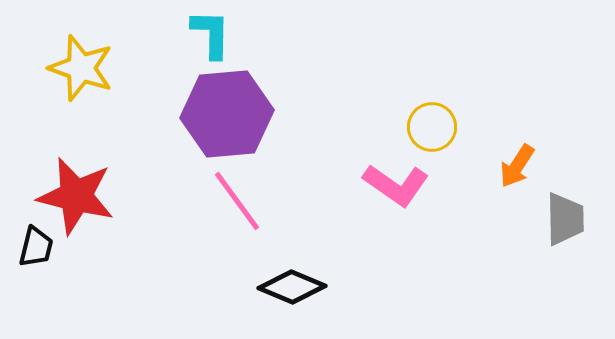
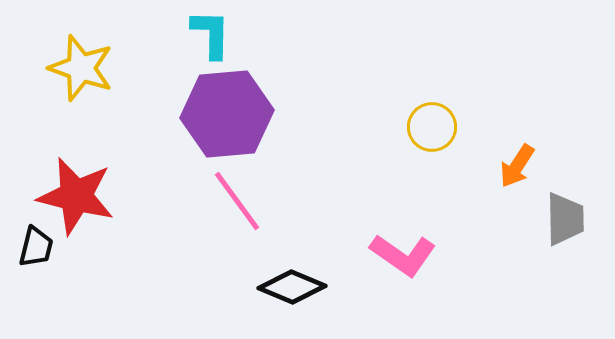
pink L-shape: moved 7 px right, 70 px down
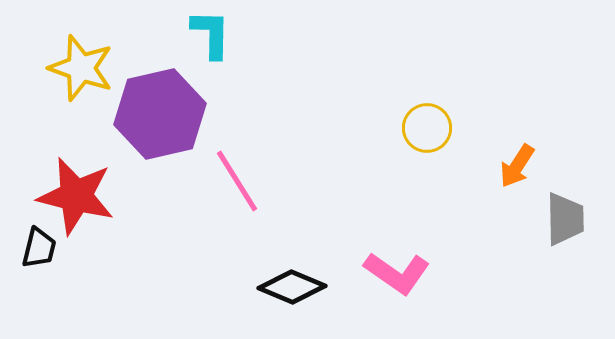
purple hexagon: moved 67 px left; rotated 8 degrees counterclockwise
yellow circle: moved 5 px left, 1 px down
pink line: moved 20 px up; rotated 4 degrees clockwise
black trapezoid: moved 3 px right, 1 px down
pink L-shape: moved 6 px left, 18 px down
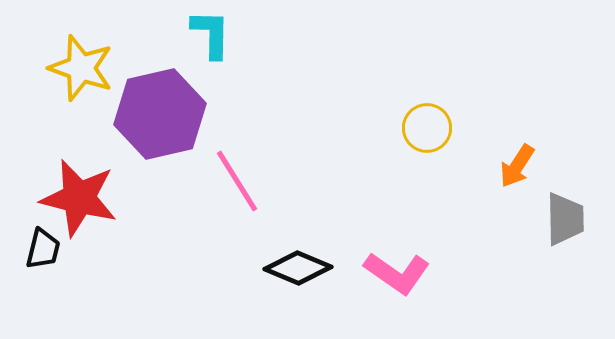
red star: moved 3 px right, 2 px down
black trapezoid: moved 4 px right, 1 px down
black diamond: moved 6 px right, 19 px up
